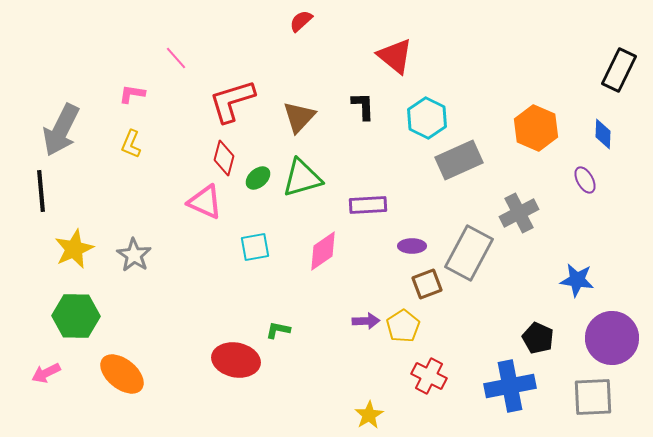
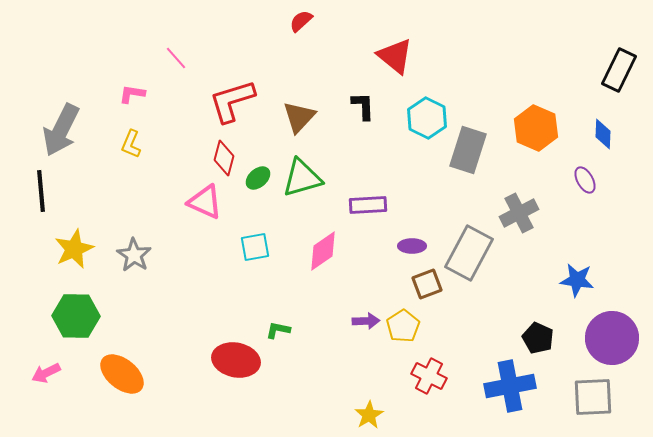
gray rectangle at (459, 160): moved 9 px right, 10 px up; rotated 48 degrees counterclockwise
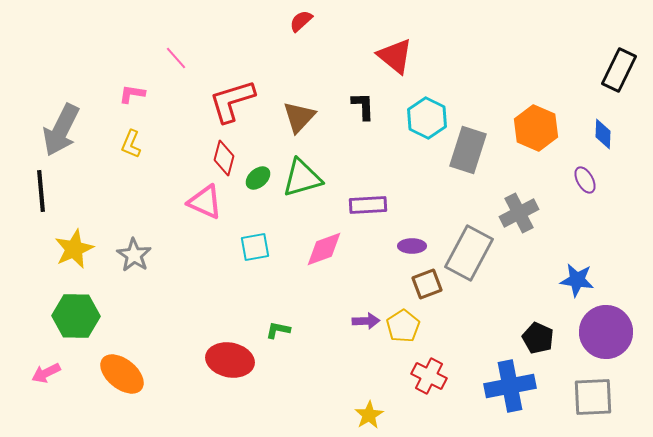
pink diamond at (323, 251): moved 1 px right, 2 px up; rotated 15 degrees clockwise
purple circle at (612, 338): moved 6 px left, 6 px up
red ellipse at (236, 360): moved 6 px left
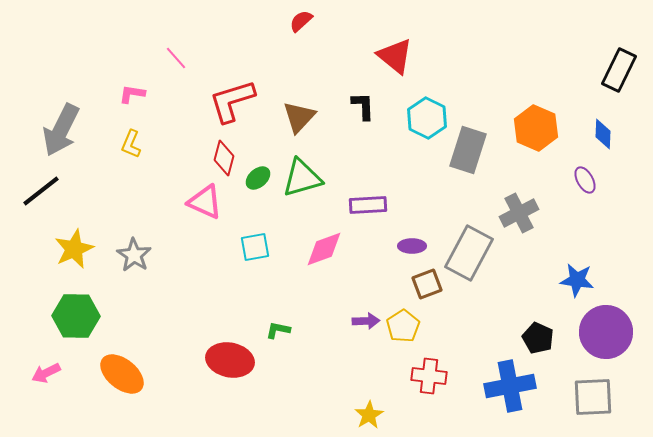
black line at (41, 191): rotated 57 degrees clockwise
red cross at (429, 376): rotated 20 degrees counterclockwise
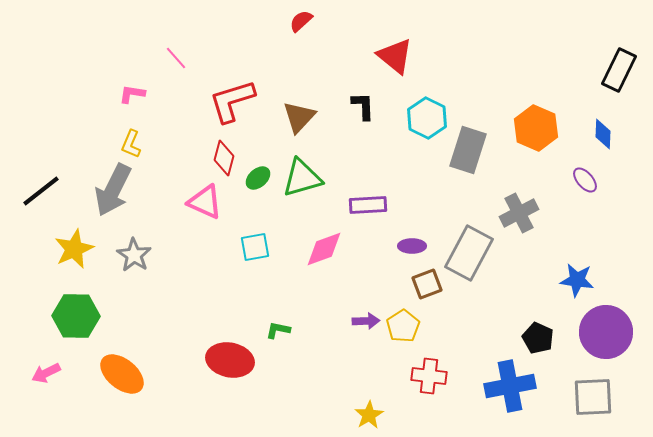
gray arrow at (61, 130): moved 52 px right, 60 px down
purple ellipse at (585, 180): rotated 12 degrees counterclockwise
